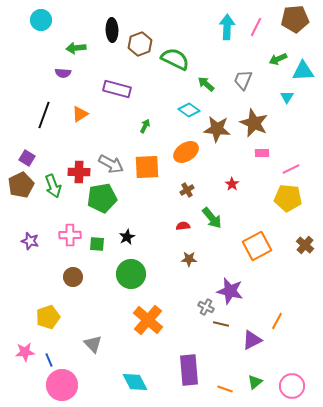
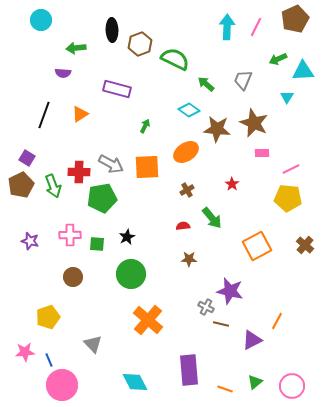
brown pentagon at (295, 19): rotated 20 degrees counterclockwise
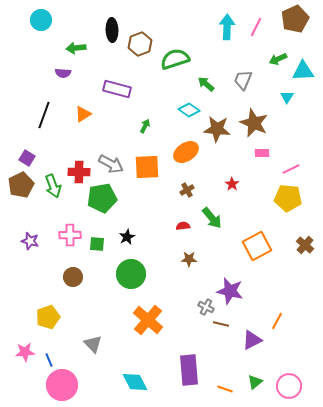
green semicircle at (175, 59): rotated 44 degrees counterclockwise
orange triangle at (80, 114): moved 3 px right
pink circle at (292, 386): moved 3 px left
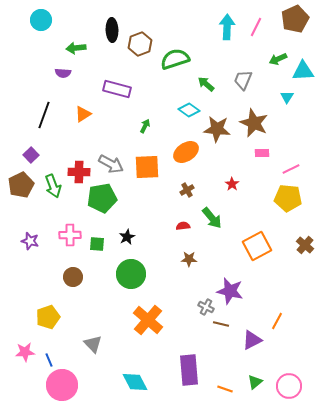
purple square at (27, 158): moved 4 px right, 3 px up; rotated 14 degrees clockwise
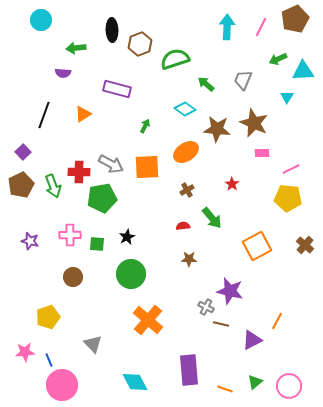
pink line at (256, 27): moved 5 px right
cyan diamond at (189, 110): moved 4 px left, 1 px up
purple square at (31, 155): moved 8 px left, 3 px up
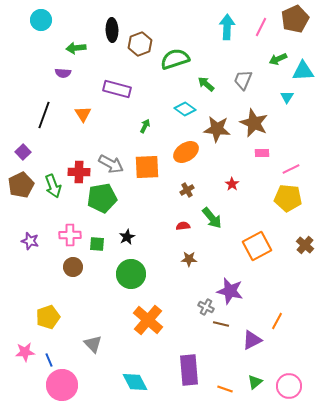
orange triangle at (83, 114): rotated 30 degrees counterclockwise
brown circle at (73, 277): moved 10 px up
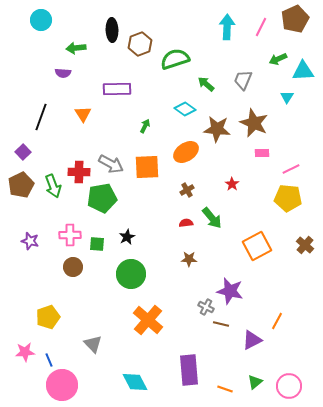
purple rectangle at (117, 89): rotated 16 degrees counterclockwise
black line at (44, 115): moved 3 px left, 2 px down
red semicircle at (183, 226): moved 3 px right, 3 px up
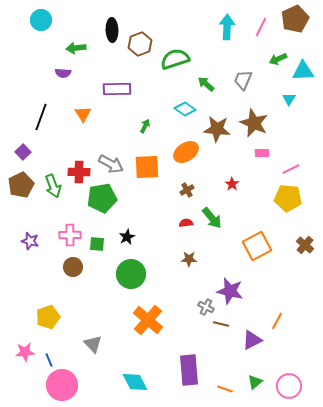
cyan triangle at (287, 97): moved 2 px right, 2 px down
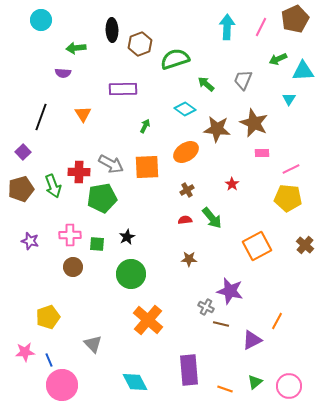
purple rectangle at (117, 89): moved 6 px right
brown pentagon at (21, 185): moved 4 px down; rotated 10 degrees clockwise
red semicircle at (186, 223): moved 1 px left, 3 px up
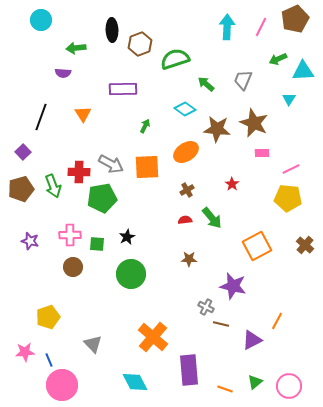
purple star at (230, 291): moved 3 px right, 5 px up
orange cross at (148, 320): moved 5 px right, 17 px down
